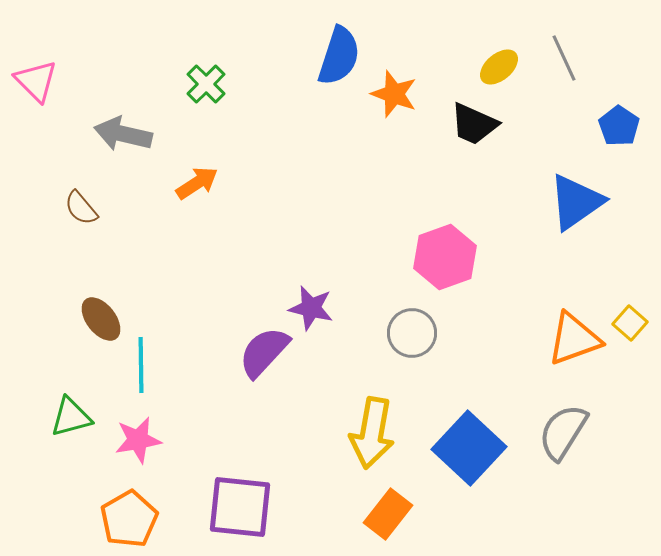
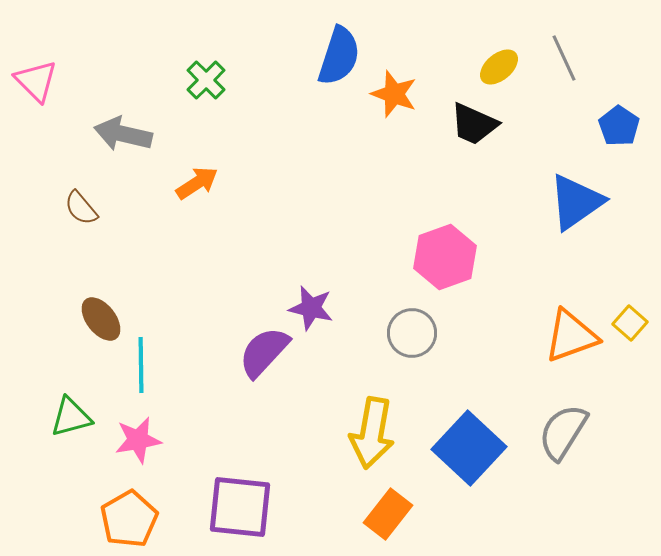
green cross: moved 4 px up
orange triangle: moved 3 px left, 3 px up
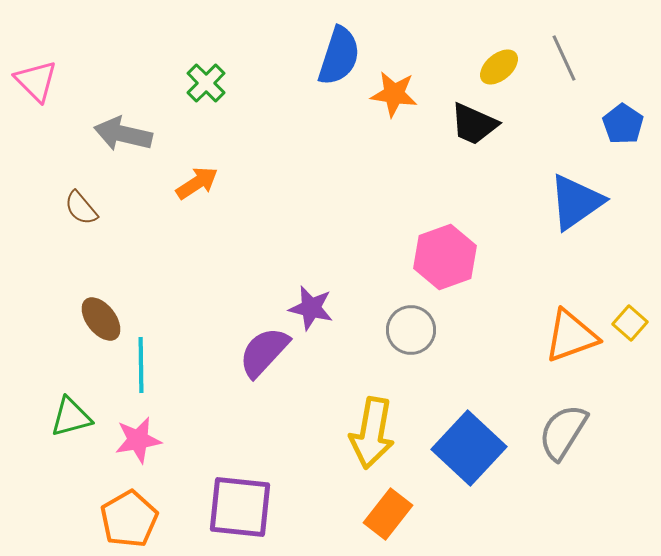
green cross: moved 3 px down
orange star: rotated 12 degrees counterclockwise
blue pentagon: moved 4 px right, 2 px up
gray circle: moved 1 px left, 3 px up
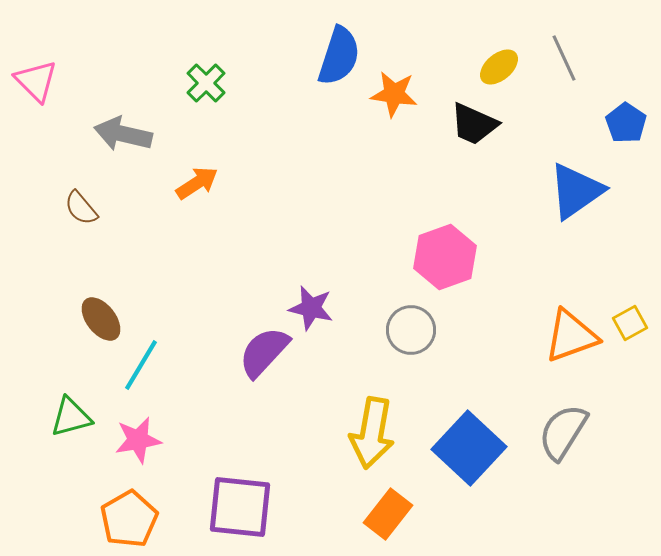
blue pentagon: moved 3 px right, 1 px up
blue triangle: moved 11 px up
yellow square: rotated 20 degrees clockwise
cyan line: rotated 32 degrees clockwise
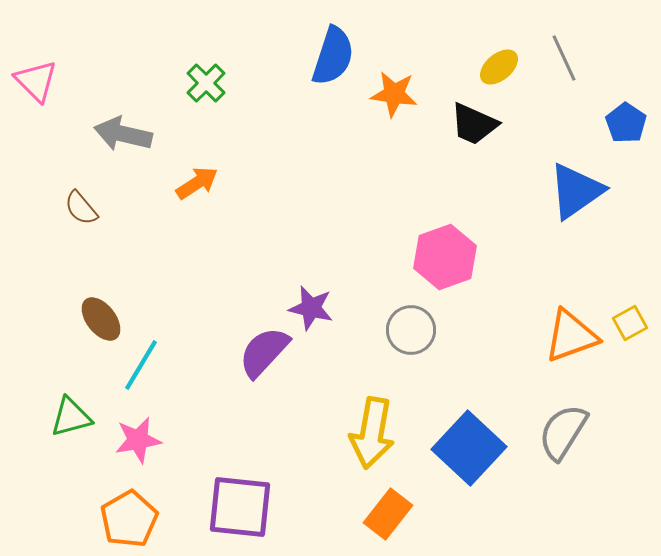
blue semicircle: moved 6 px left
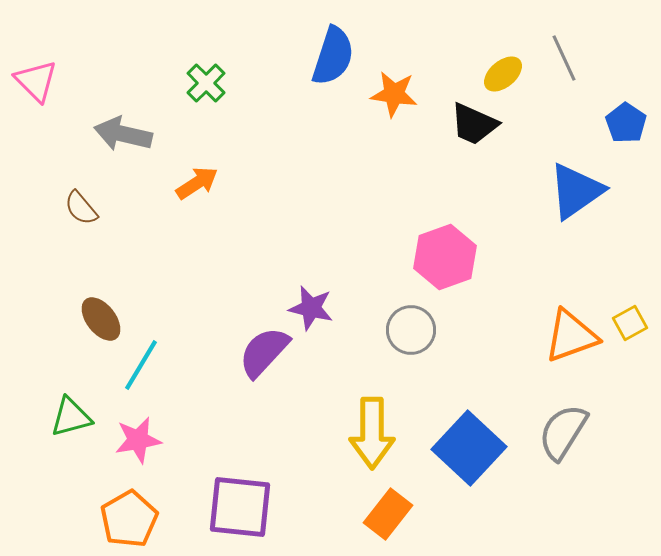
yellow ellipse: moved 4 px right, 7 px down
yellow arrow: rotated 10 degrees counterclockwise
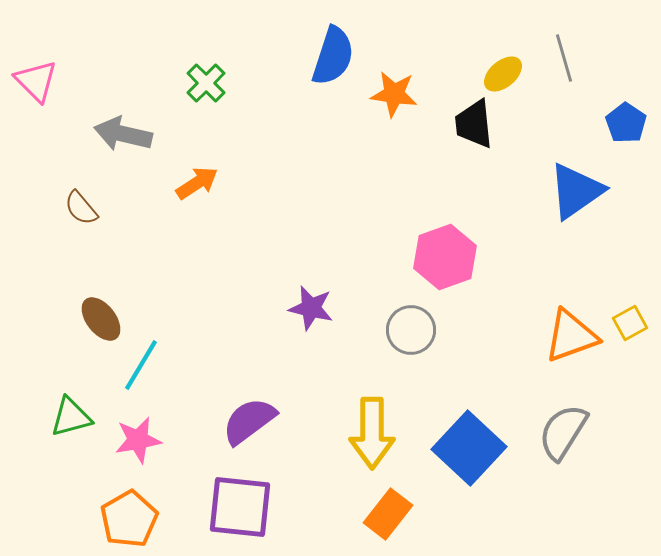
gray line: rotated 9 degrees clockwise
black trapezoid: rotated 60 degrees clockwise
purple semicircle: moved 15 px left, 69 px down; rotated 10 degrees clockwise
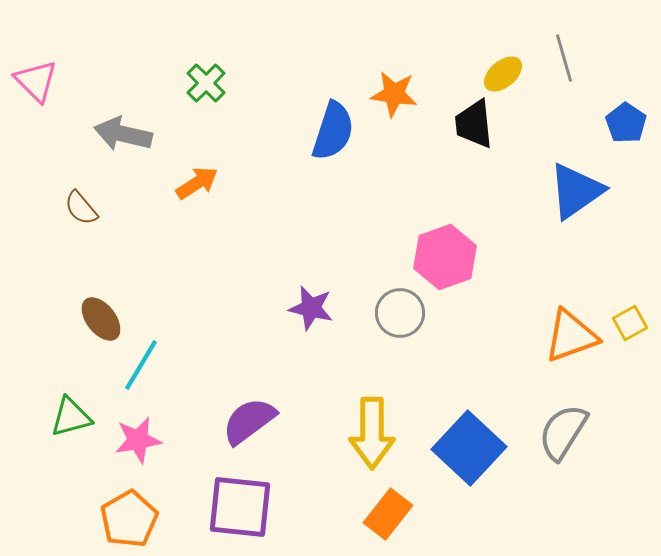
blue semicircle: moved 75 px down
gray circle: moved 11 px left, 17 px up
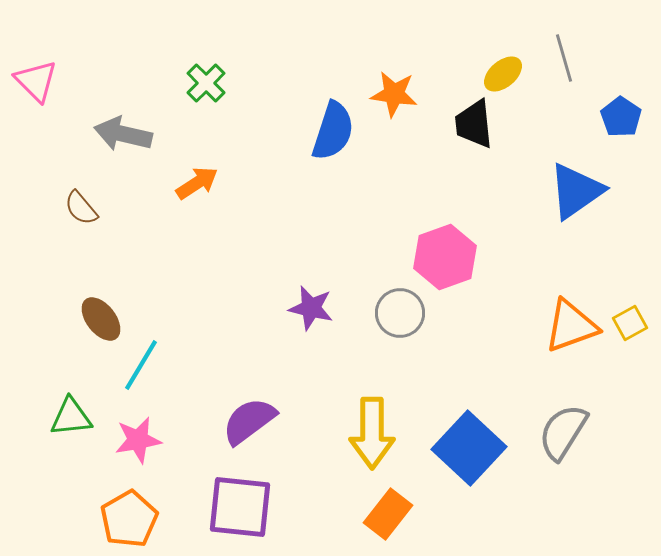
blue pentagon: moved 5 px left, 6 px up
orange triangle: moved 10 px up
green triangle: rotated 9 degrees clockwise
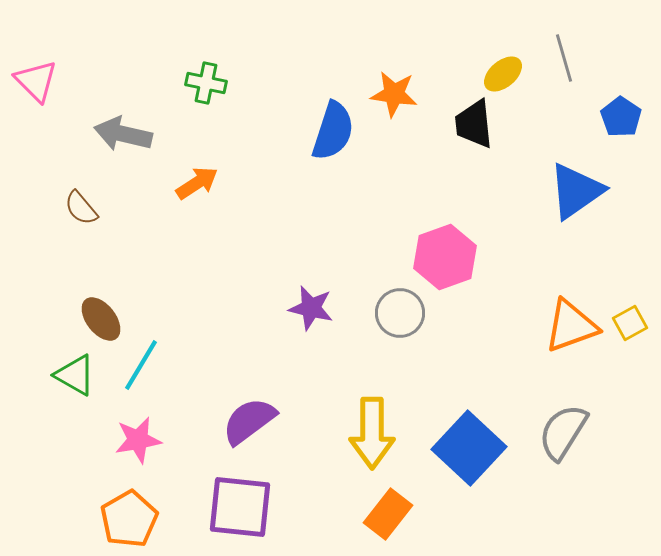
green cross: rotated 33 degrees counterclockwise
green triangle: moved 4 px right, 42 px up; rotated 36 degrees clockwise
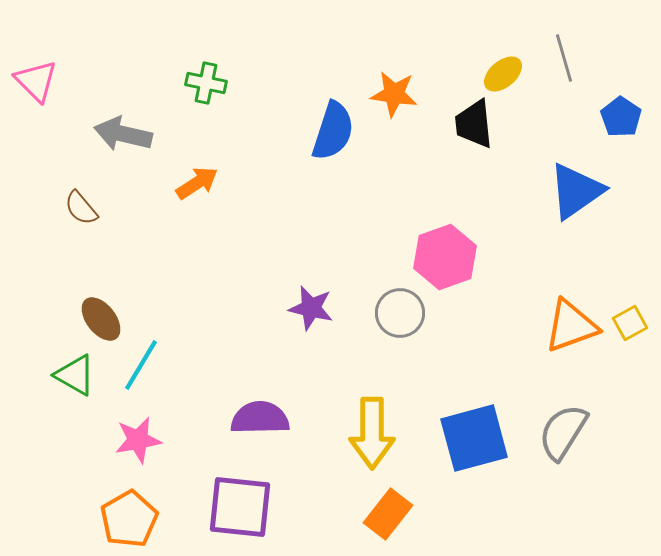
purple semicircle: moved 11 px right, 3 px up; rotated 36 degrees clockwise
blue square: moved 5 px right, 10 px up; rotated 32 degrees clockwise
